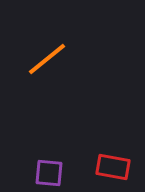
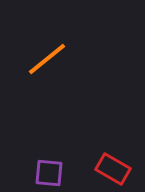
red rectangle: moved 2 px down; rotated 20 degrees clockwise
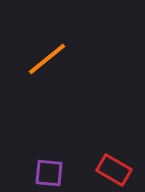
red rectangle: moved 1 px right, 1 px down
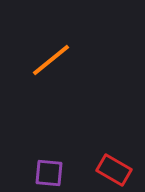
orange line: moved 4 px right, 1 px down
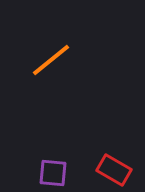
purple square: moved 4 px right
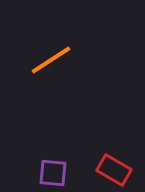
orange line: rotated 6 degrees clockwise
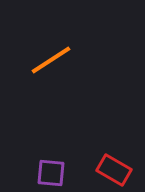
purple square: moved 2 px left
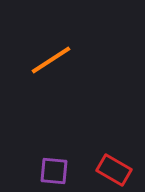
purple square: moved 3 px right, 2 px up
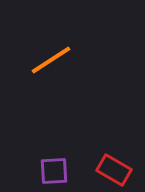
purple square: rotated 8 degrees counterclockwise
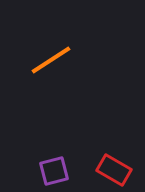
purple square: rotated 12 degrees counterclockwise
